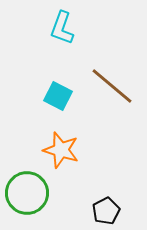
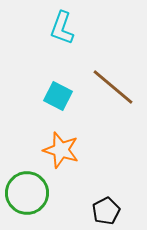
brown line: moved 1 px right, 1 px down
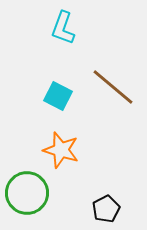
cyan L-shape: moved 1 px right
black pentagon: moved 2 px up
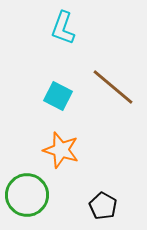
green circle: moved 2 px down
black pentagon: moved 3 px left, 3 px up; rotated 16 degrees counterclockwise
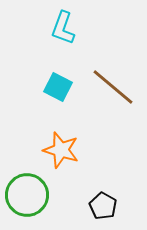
cyan square: moved 9 px up
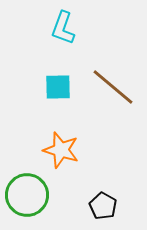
cyan square: rotated 28 degrees counterclockwise
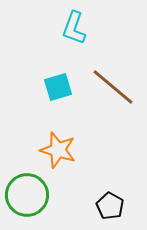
cyan L-shape: moved 11 px right
cyan square: rotated 16 degrees counterclockwise
orange star: moved 3 px left
black pentagon: moved 7 px right
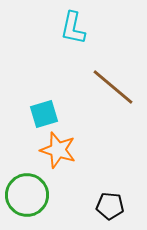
cyan L-shape: moved 1 px left; rotated 8 degrees counterclockwise
cyan square: moved 14 px left, 27 px down
black pentagon: rotated 24 degrees counterclockwise
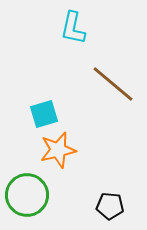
brown line: moved 3 px up
orange star: rotated 30 degrees counterclockwise
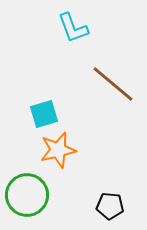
cyan L-shape: rotated 32 degrees counterclockwise
